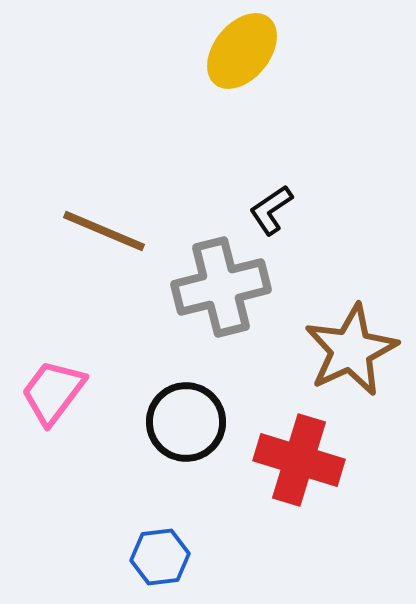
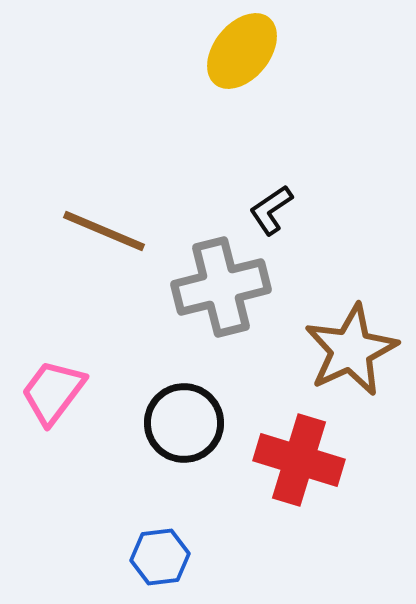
black circle: moved 2 px left, 1 px down
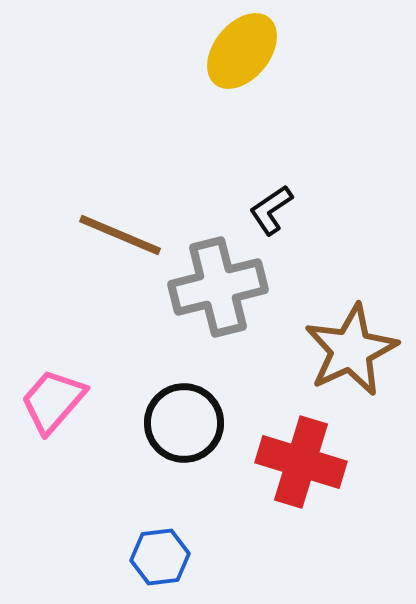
brown line: moved 16 px right, 4 px down
gray cross: moved 3 px left
pink trapezoid: moved 9 px down; rotated 4 degrees clockwise
red cross: moved 2 px right, 2 px down
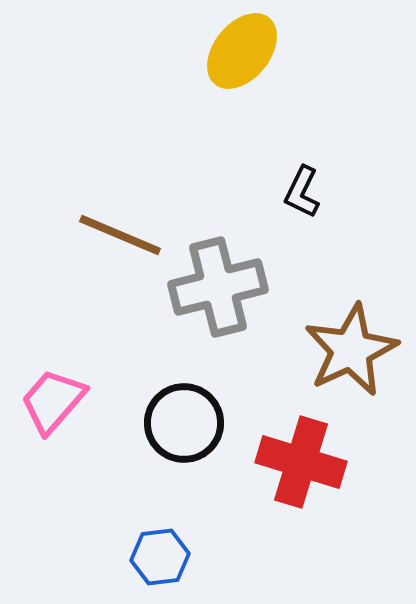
black L-shape: moved 31 px right, 18 px up; rotated 30 degrees counterclockwise
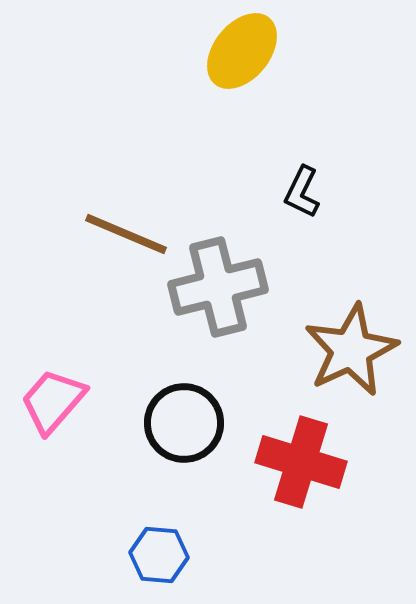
brown line: moved 6 px right, 1 px up
blue hexagon: moved 1 px left, 2 px up; rotated 12 degrees clockwise
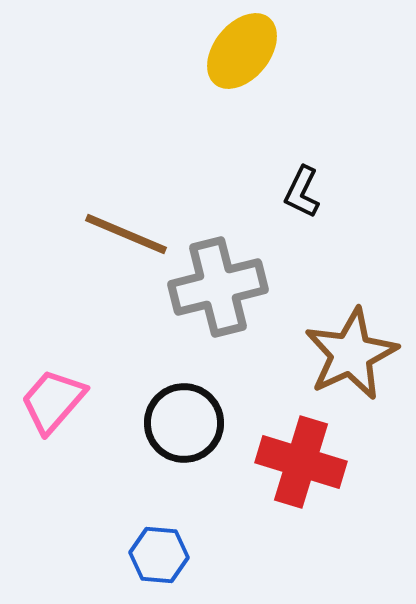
brown star: moved 4 px down
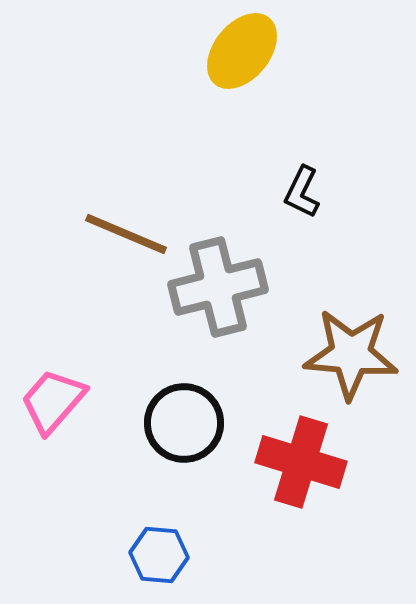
brown star: rotated 30 degrees clockwise
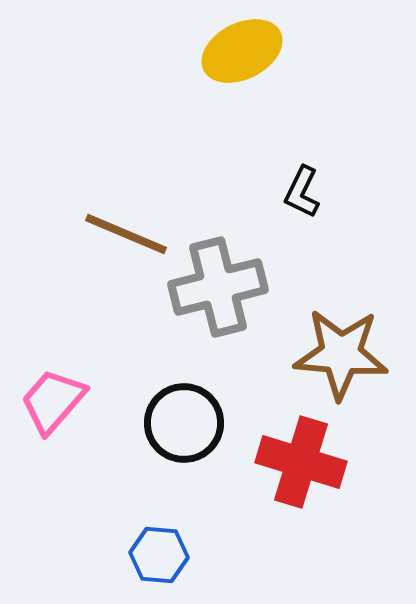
yellow ellipse: rotated 24 degrees clockwise
brown star: moved 10 px left
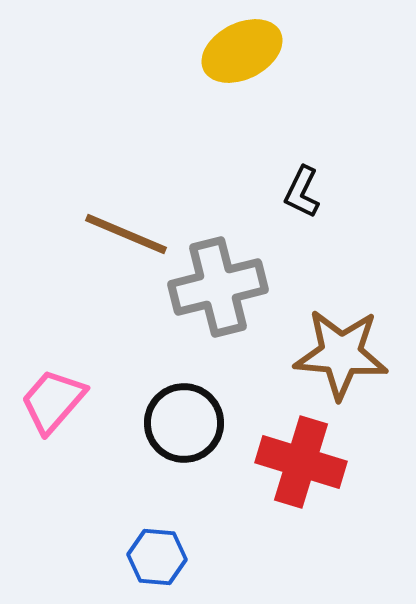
blue hexagon: moved 2 px left, 2 px down
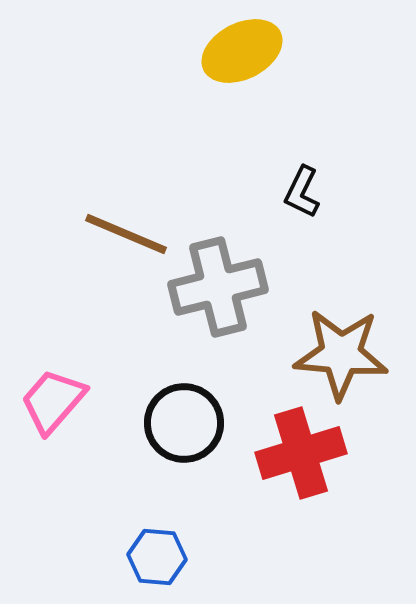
red cross: moved 9 px up; rotated 34 degrees counterclockwise
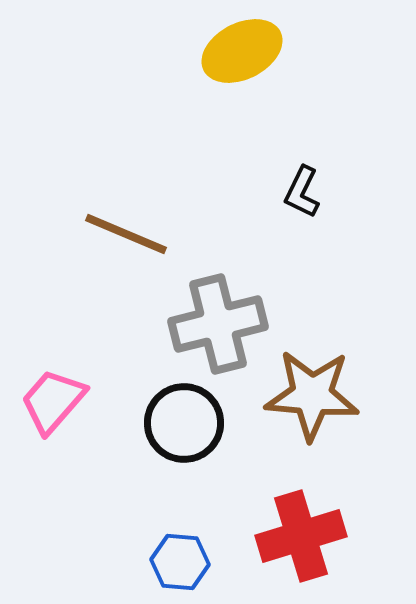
gray cross: moved 37 px down
brown star: moved 29 px left, 41 px down
red cross: moved 83 px down
blue hexagon: moved 23 px right, 5 px down
